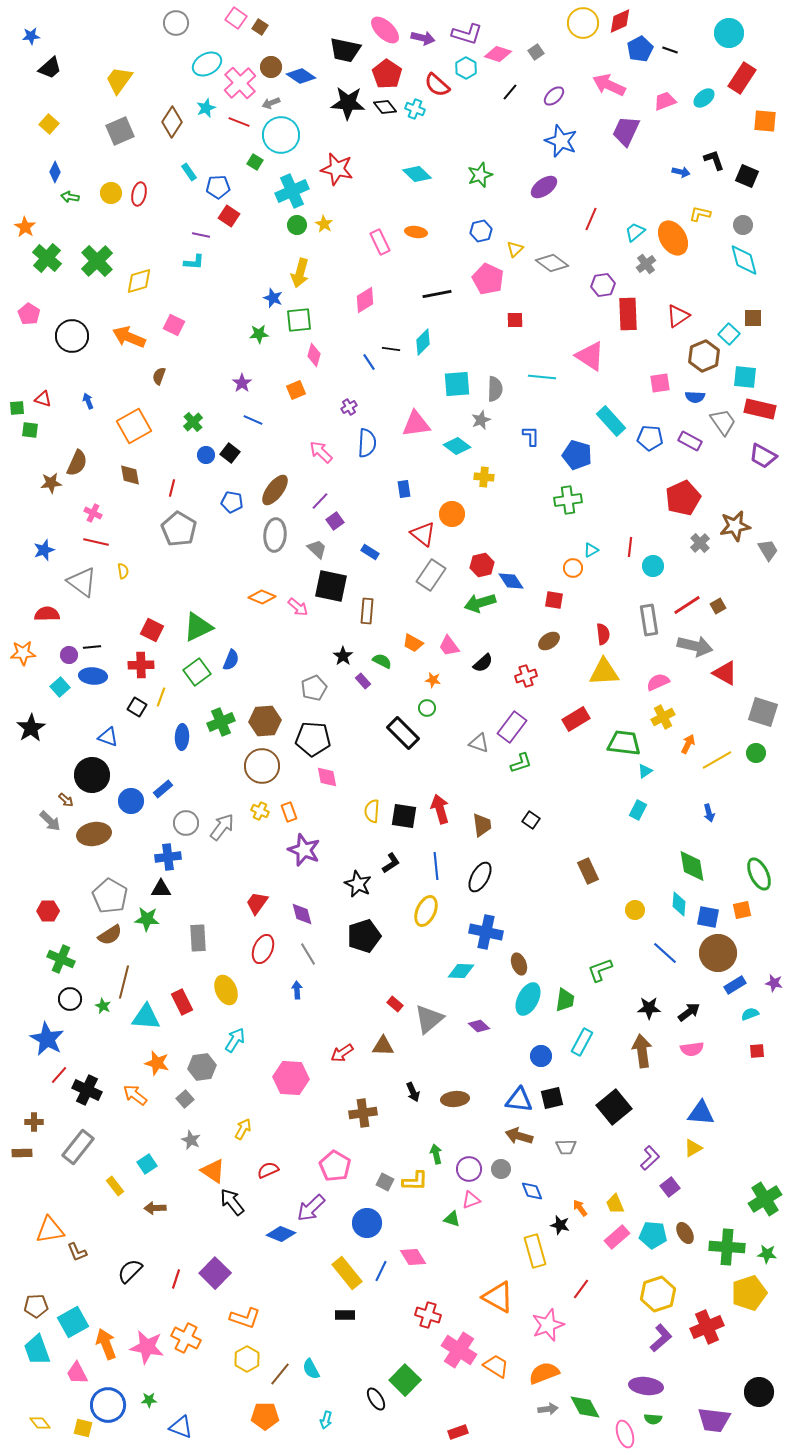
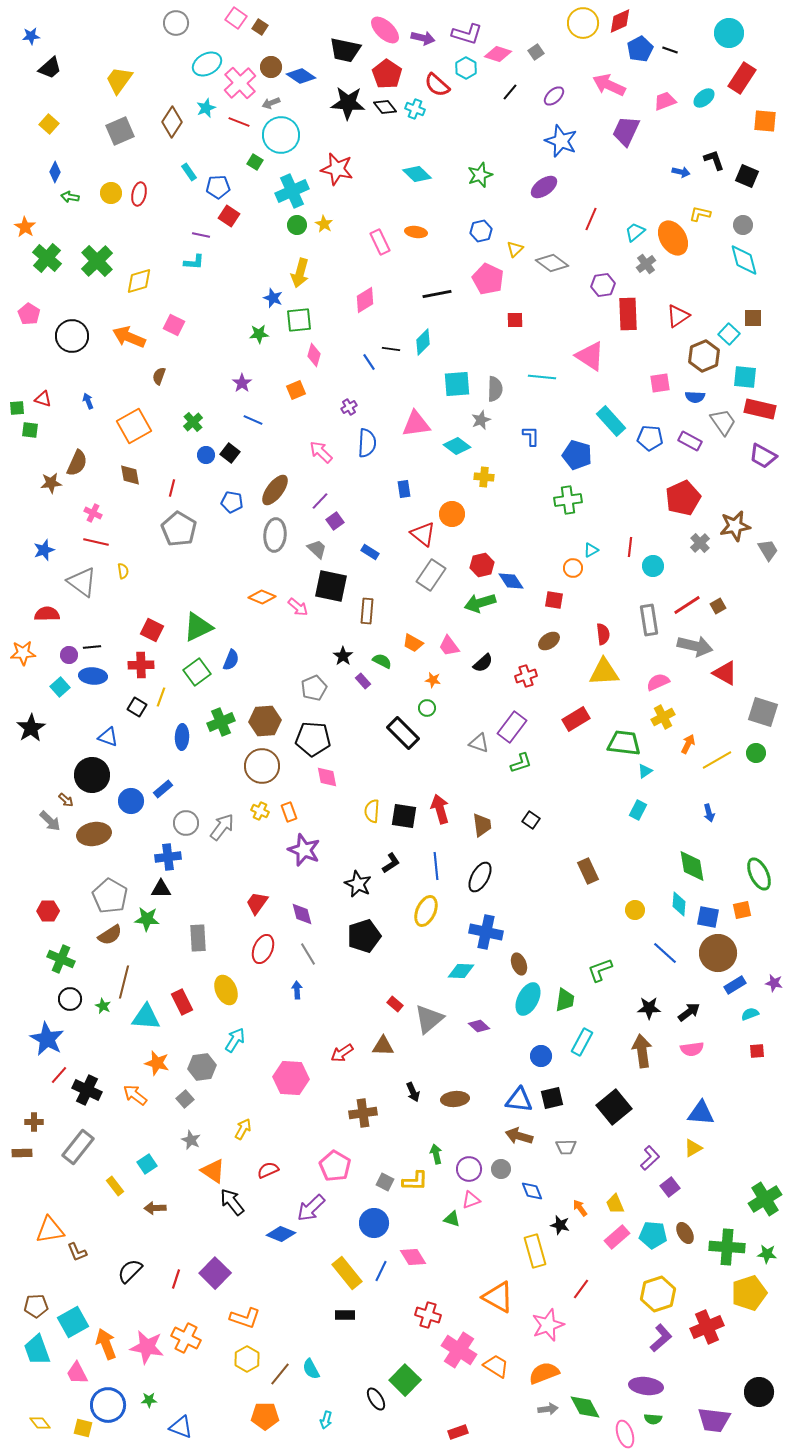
blue circle at (367, 1223): moved 7 px right
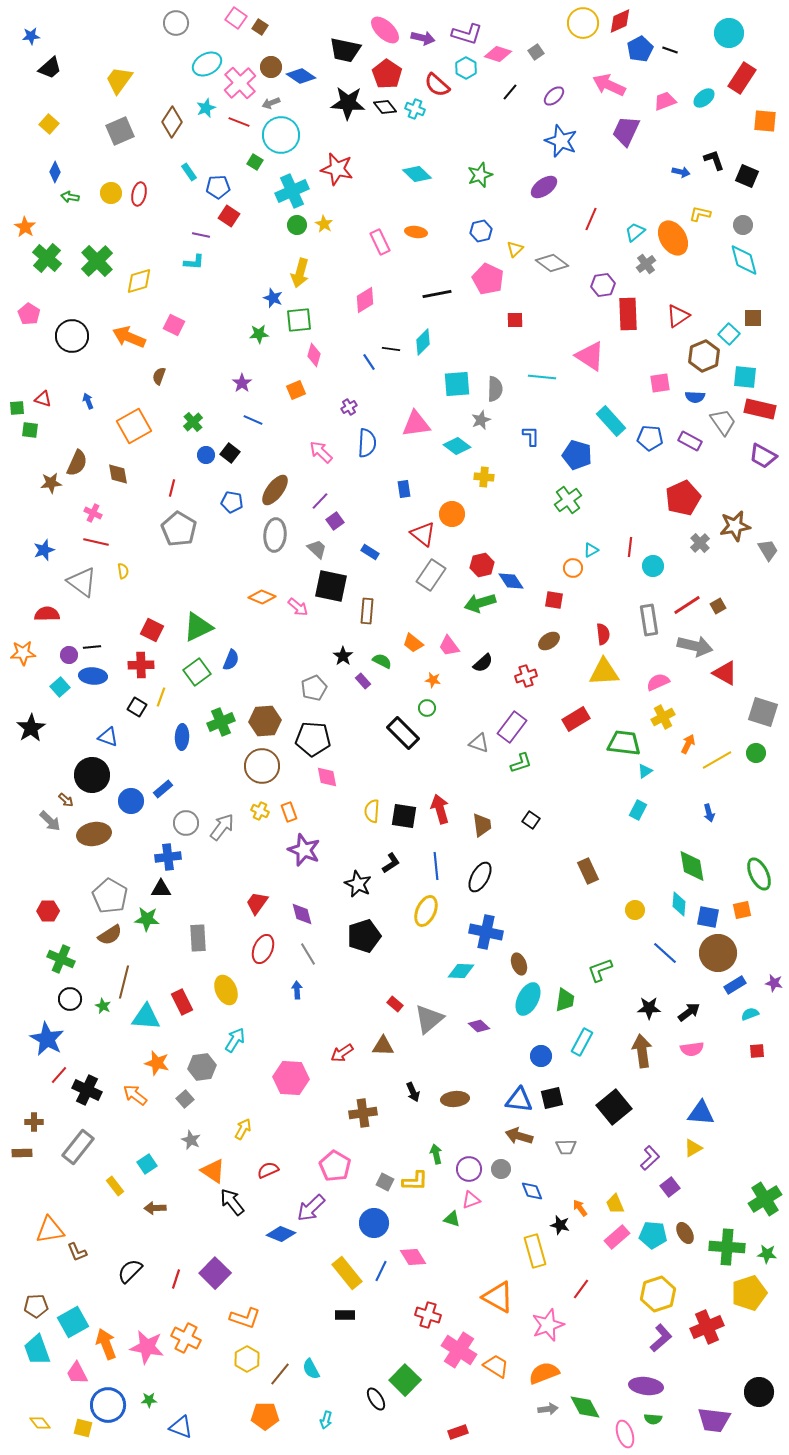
brown diamond at (130, 475): moved 12 px left, 1 px up
green cross at (568, 500): rotated 28 degrees counterclockwise
orange trapezoid at (413, 643): rotated 10 degrees clockwise
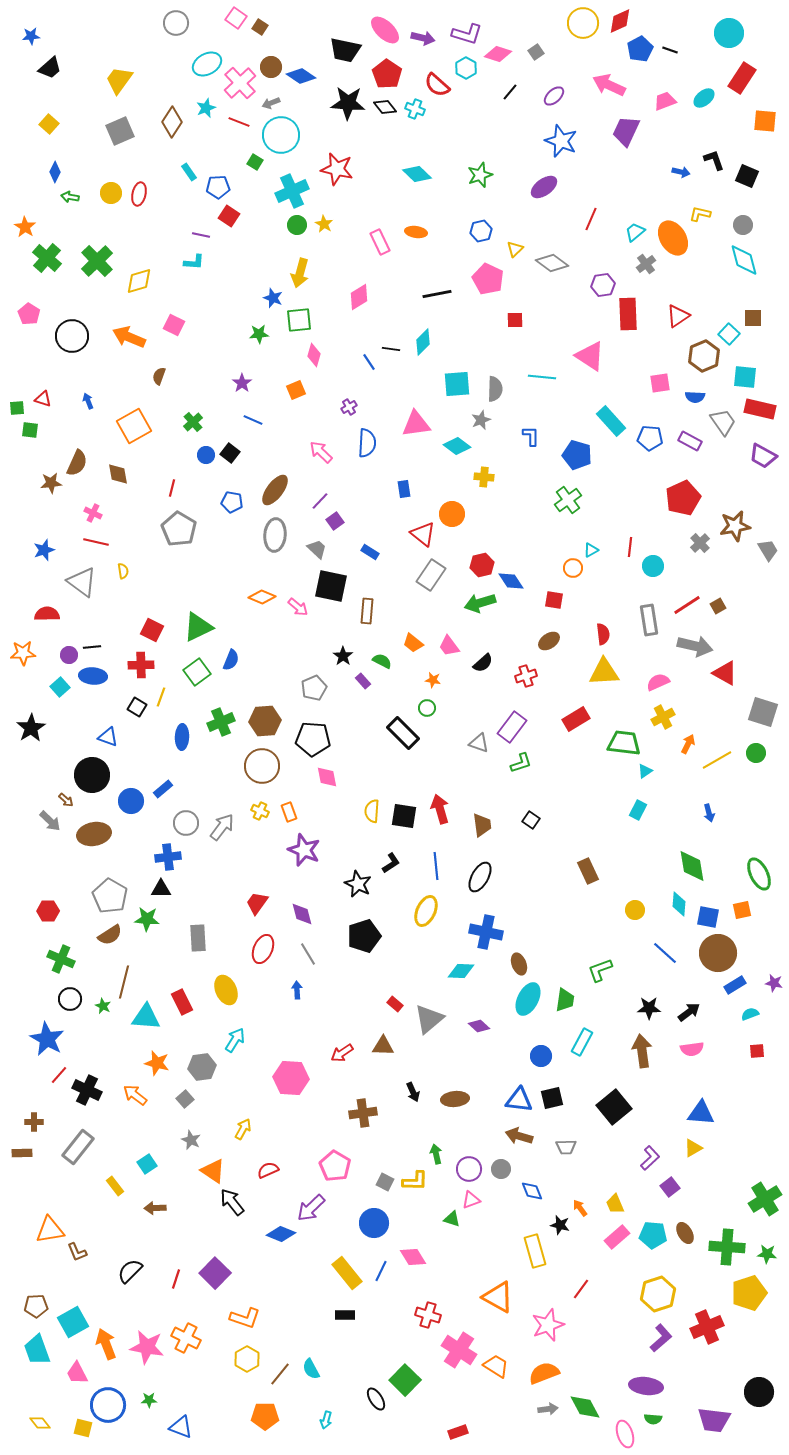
pink diamond at (365, 300): moved 6 px left, 3 px up
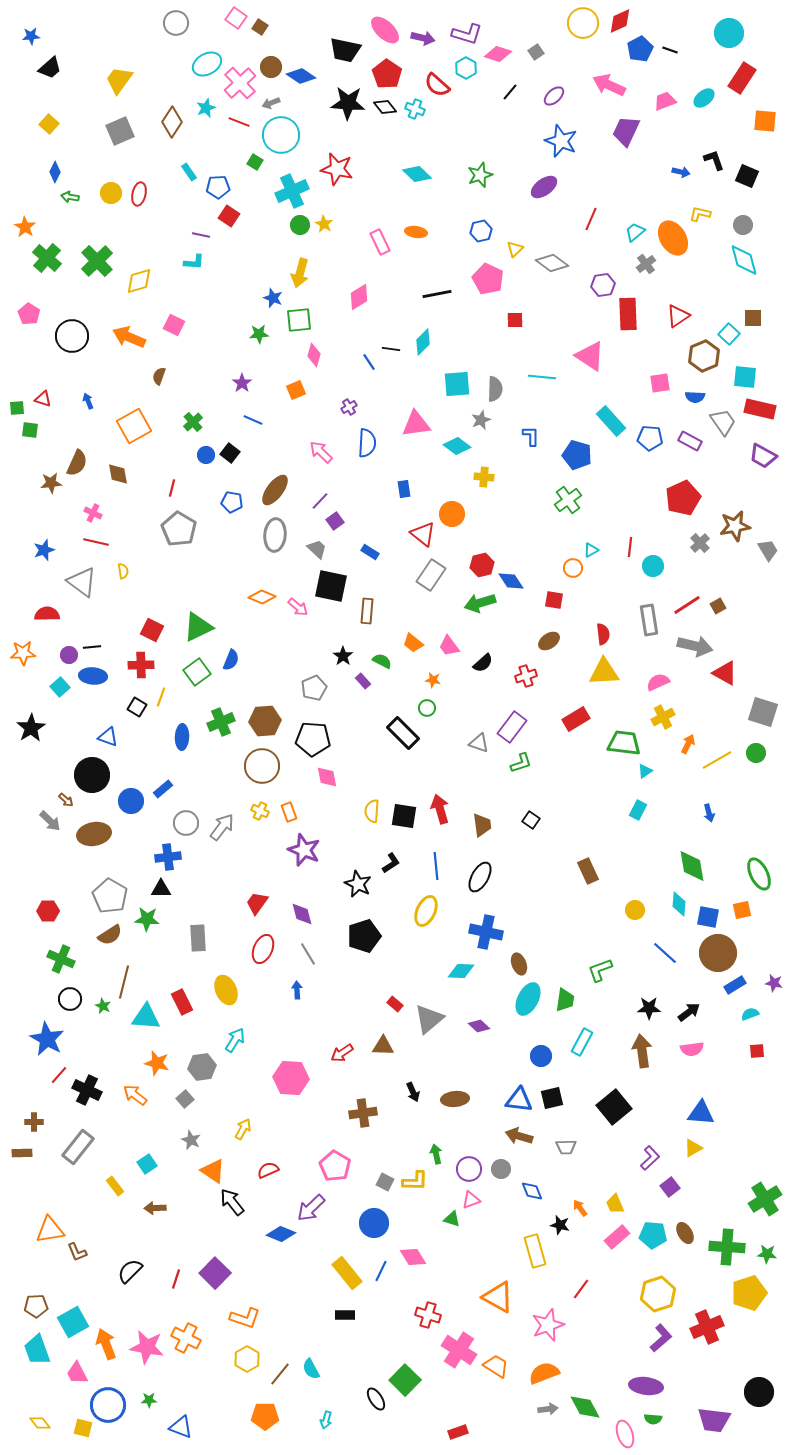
green circle at (297, 225): moved 3 px right
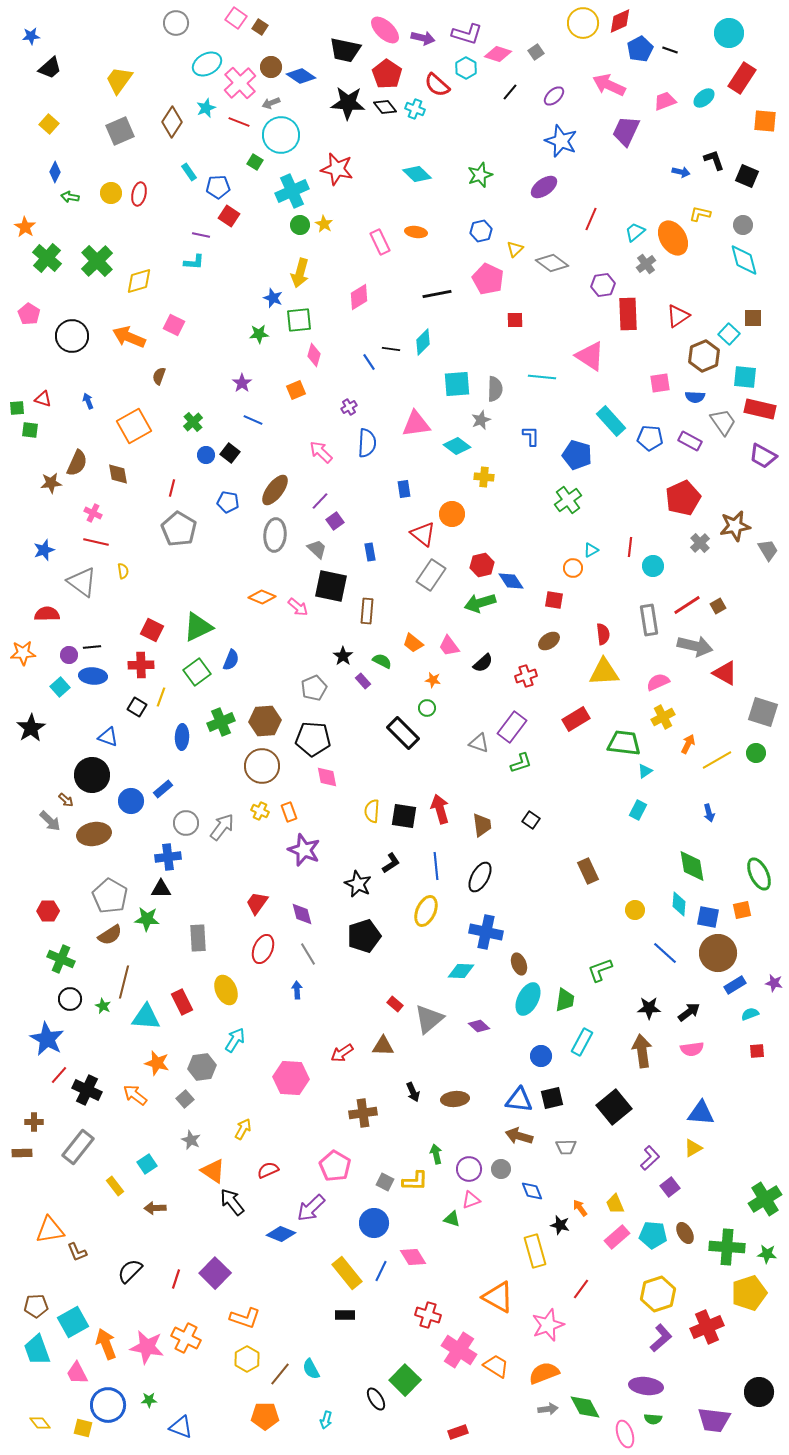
blue pentagon at (232, 502): moved 4 px left
blue rectangle at (370, 552): rotated 48 degrees clockwise
